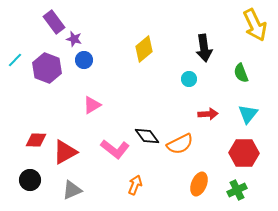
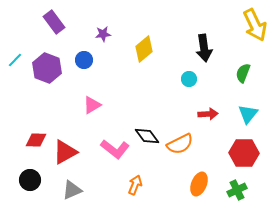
purple star: moved 29 px right, 5 px up; rotated 21 degrees counterclockwise
green semicircle: moved 2 px right; rotated 42 degrees clockwise
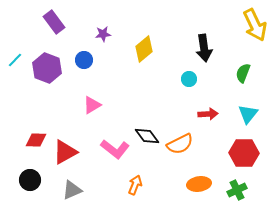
orange ellipse: rotated 60 degrees clockwise
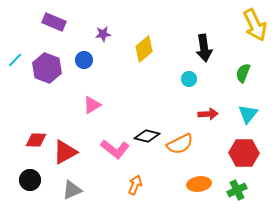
purple rectangle: rotated 30 degrees counterclockwise
black diamond: rotated 40 degrees counterclockwise
